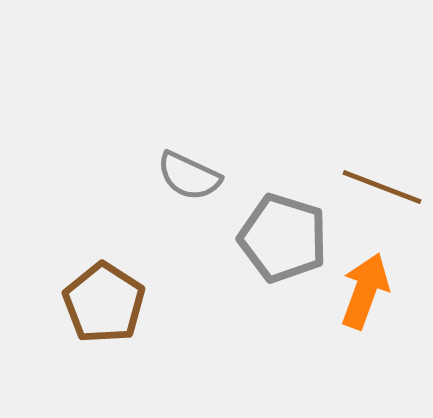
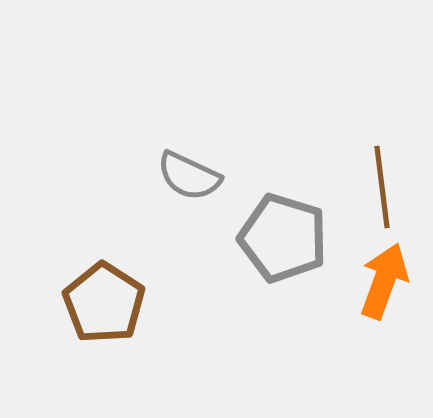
brown line: rotated 62 degrees clockwise
orange arrow: moved 19 px right, 10 px up
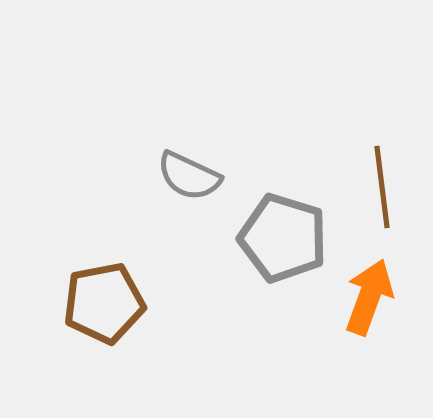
orange arrow: moved 15 px left, 16 px down
brown pentagon: rotated 28 degrees clockwise
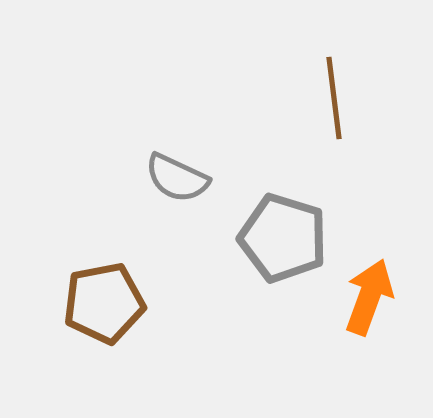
gray semicircle: moved 12 px left, 2 px down
brown line: moved 48 px left, 89 px up
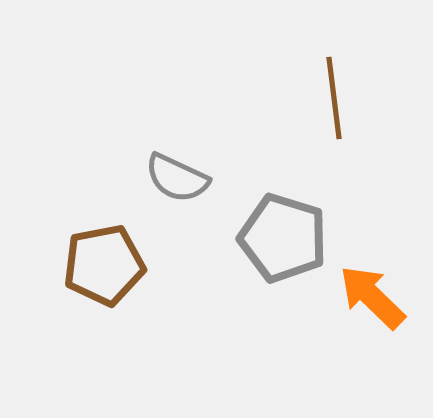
orange arrow: moved 3 px right; rotated 66 degrees counterclockwise
brown pentagon: moved 38 px up
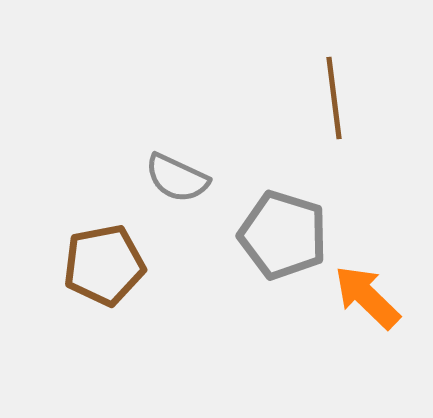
gray pentagon: moved 3 px up
orange arrow: moved 5 px left
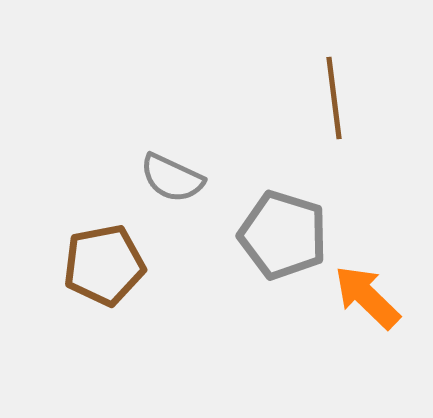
gray semicircle: moved 5 px left
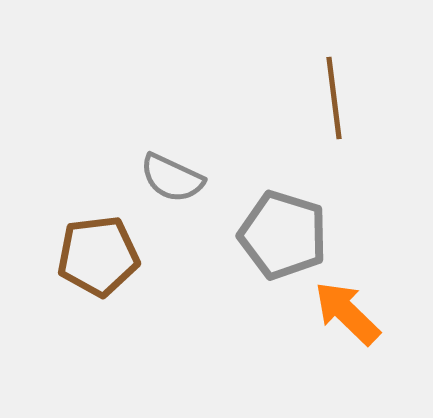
brown pentagon: moved 6 px left, 9 px up; rotated 4 degrees clockwise
orange arrow: moved 20 px left, 16 px down
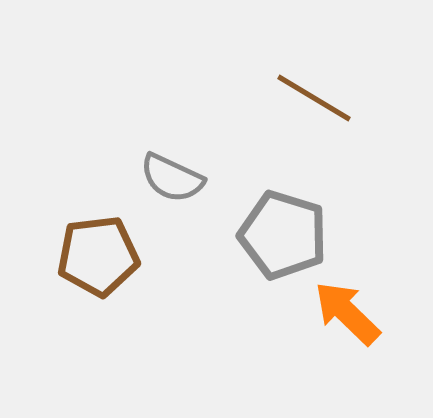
brown line: moved 20 px left; rotated 52 degrees counterclockwise
